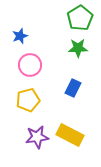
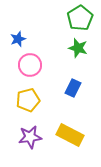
blue star: moved 2 px left, 3 px down
green star: rotated 18 degrees clockwise
purple star: moved 7 px left
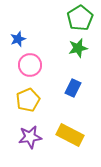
green star: rotated 30 degrees counterclockwise
yellow pentagon: rotated 10 degrees counterclockwise
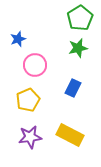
pink circle: moved 5 px right
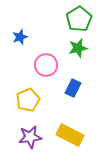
green pentagon: moved 1 px left, 1 px down
blue star: moved 2 px right, 2 px up
pink circle: moved 11 px right
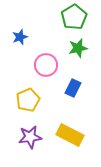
green pentagon: moved 5 px left, 2 px up
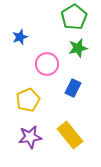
pink circle: moved 1 px right, 1 px up
yellow rectangle: rotated 24 degrees clockwise
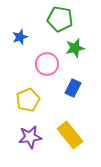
green pentagon: moved 14 px left, 2 px down; rotated 30 degrees counterclockwise
green star: moved 3 px left
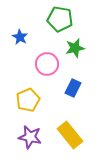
blue star: rotated 21 degrees counterclockwise
purple star: rotated 20 degrees clockwise
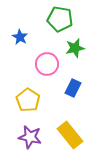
yellow pentagon: rotated 15 degrees counterclockwise
